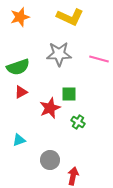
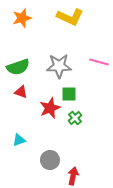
orange star: moved 2 px right, 1 px down
gray star: moved 12 px down
pink line: moved 3 px down
red triangle: rotated 48 degrees clockwise
green cross: moved 3 px left, 4 px up; rotated 16 degrees clockwise
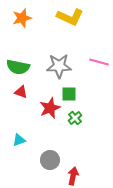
green semicircle: rotated 30 degrees clockwise
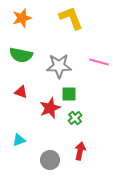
yellow L-shape: moved 1 px right, 1 px down; rotated 136 degrees counterclockwise
green semicircle: moved 3 px right, 12 px up
red arrow: moved 7 px right, 25 px up
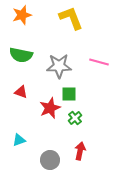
orange star: moved 3 px up
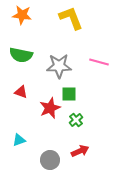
orange star: rotated 24 degrees clockwise
green cross: moved 1 px right, 2 px down
red arrow: rotated 54 degrees clockwise
